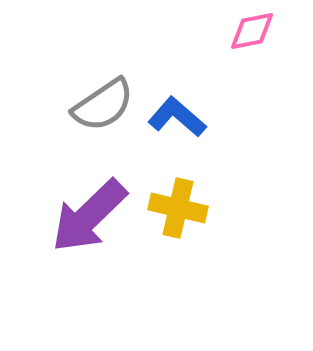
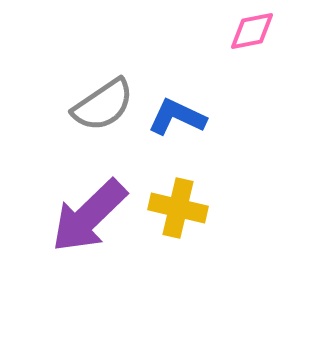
blue L-shape: rotated 16 degrees counterclockwise
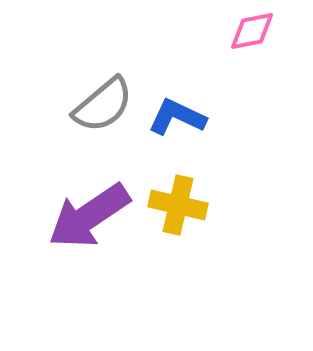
gray semicircle: rotated 6 degrees counterclockwise
yellow cross: moved 3 px up
purple arrow: rotated 10 degrees clockwise
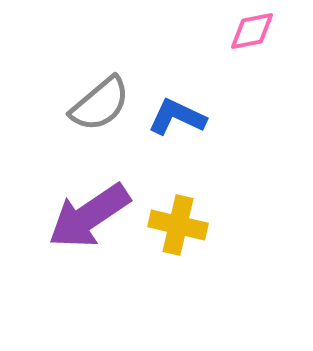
gray semicircle: moved 3 px left, 1 px up
yellow cross: moved 20 px down
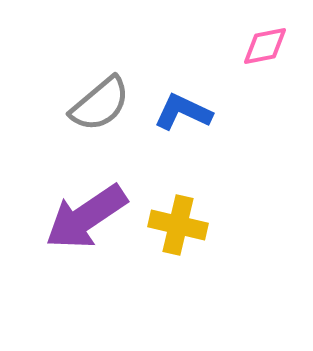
pink diamond: moved 13 px right, 15 px down
blue L-shape: moved 6 px right, 5 px up
purple arrow: moved 3 px left, 1 px down
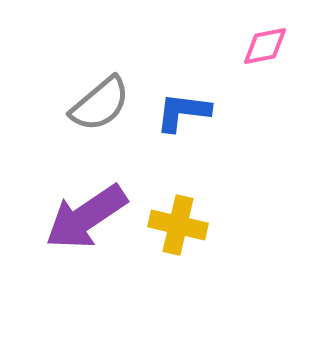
blue L-shape: rotated 18 degrees counterclockwise
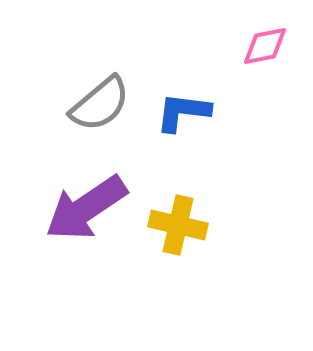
purple arrow: moved 9 px up
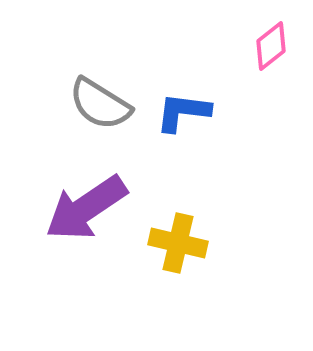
pink diamond: moved 6 px right; rotated 27 degrees counterclockwise
gray semicircle: rotated 72 degrees clockwise
yellow cross: moved 18 px down
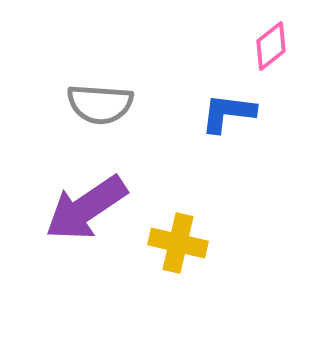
gray semicircle: rotated 28 degrees counterclockwise
blue L-shape: moved 45 px right, 1 px down
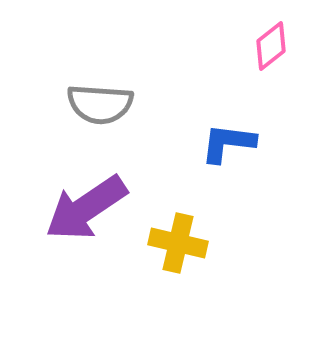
blue L-shape: moved 30 px down
